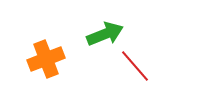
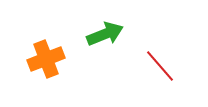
red line: moved 25 px right
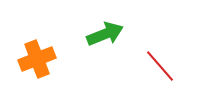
orange cross: moved 9 px left
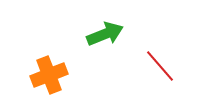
orange cross: moved 12 px right, 16 px down
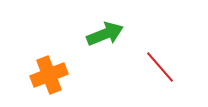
red line: moved 1 px down
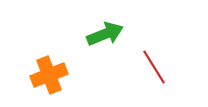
red line: moved 6 px left; rotated 9 degrees clockwise
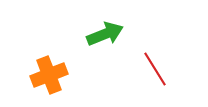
red line: moved 1 px right, 2 px down
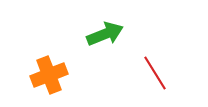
red line: moved 4 px down
